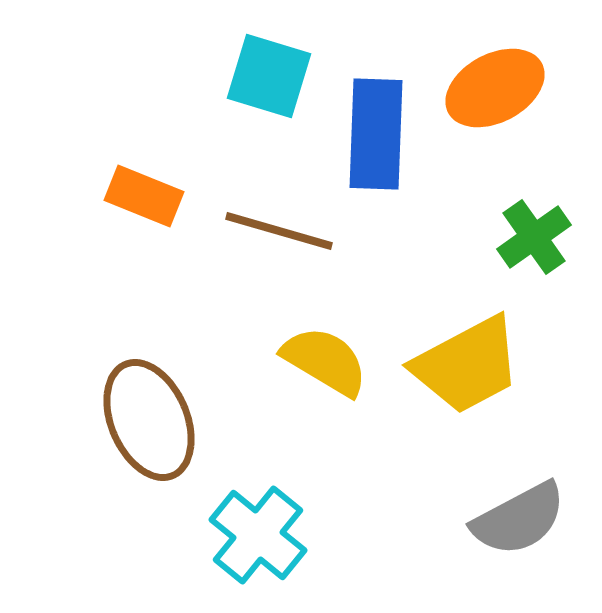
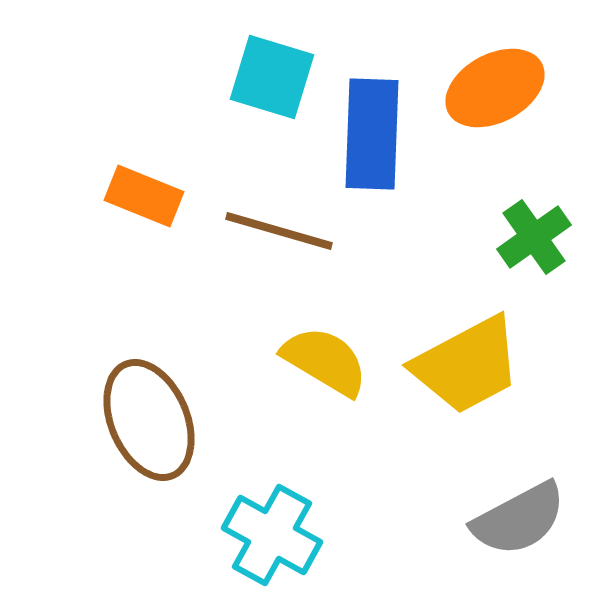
cyan square: moved 3 px right, 1 px down
blue rectangle: moved 4 px left
cyan cross: moved 14 px right; rotated 10 degrees counterclockwise
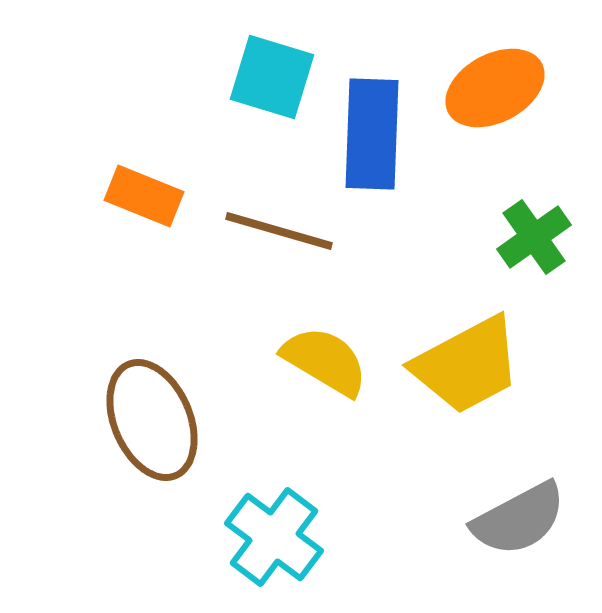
brown ellipse: moved 3 px right
cyan cross: moved 2 px right, 2 px down; rotated 8 degrees clockwise
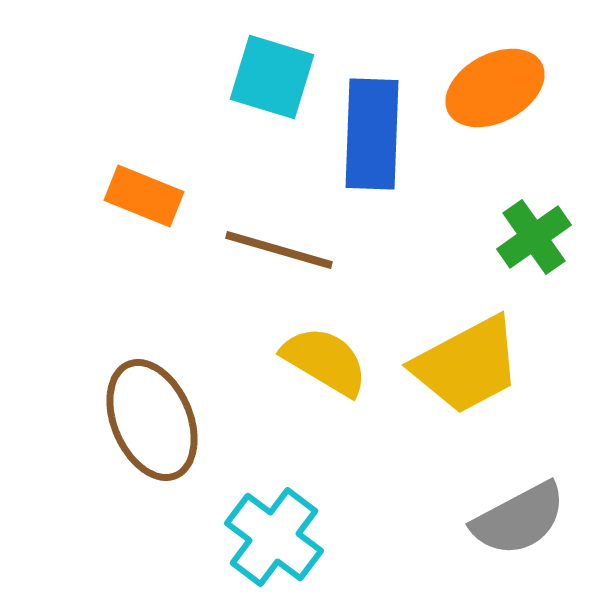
brown line: moved 19 px down
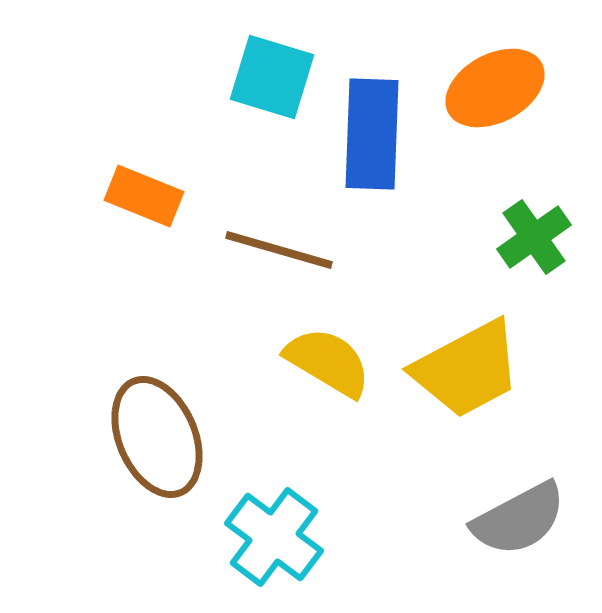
yellow semicircle: moved 3 px right, 1 px down
yellow trapezoid: moved 4 px down
brown ellipse: moved 5 px right, 17 px down
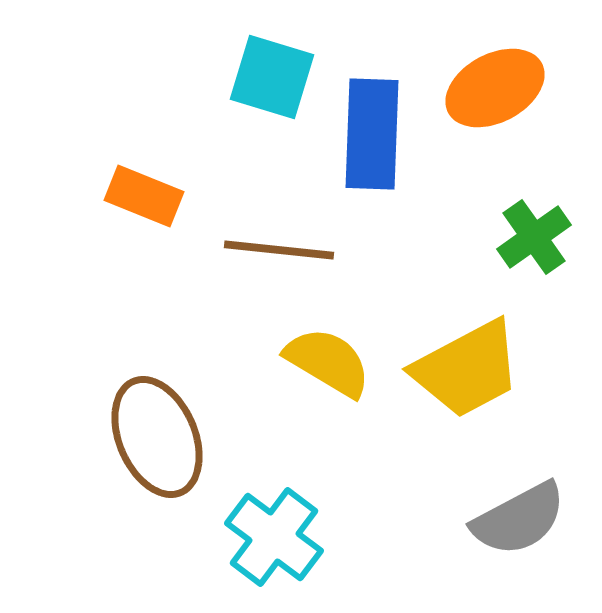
brown line: rotated 10 degrees counterclockwise
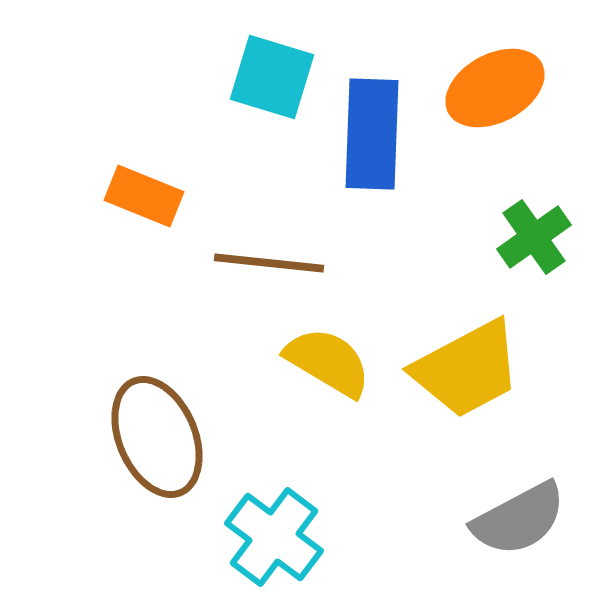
brown line: moved 10 px left, 13 px down
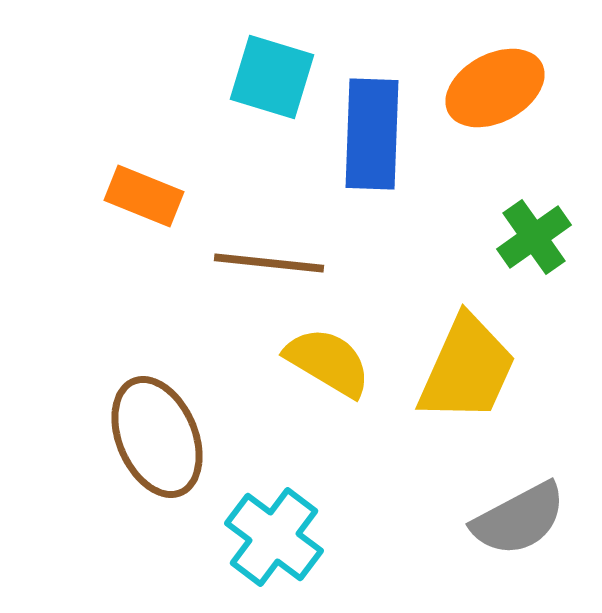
yellow trapezoid: rotated 38 degrees counterclockwise
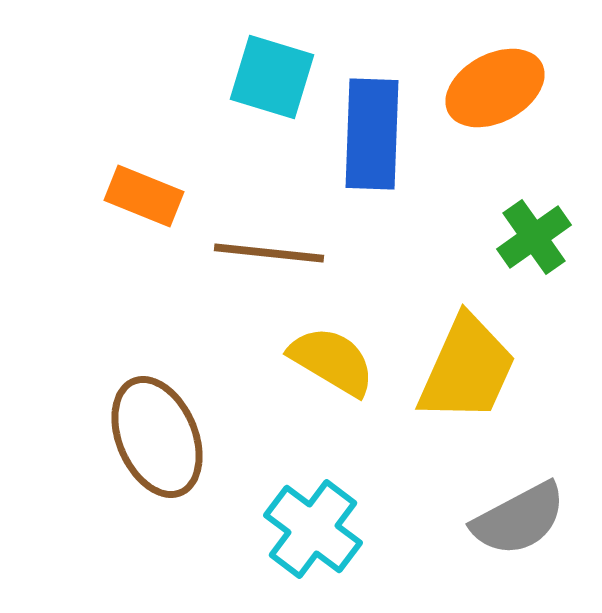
brown line: moved 10 px up
yellow semicircle: moved 4 px right, 1 px up
cyan cross: moved 39 px right, 8 px up
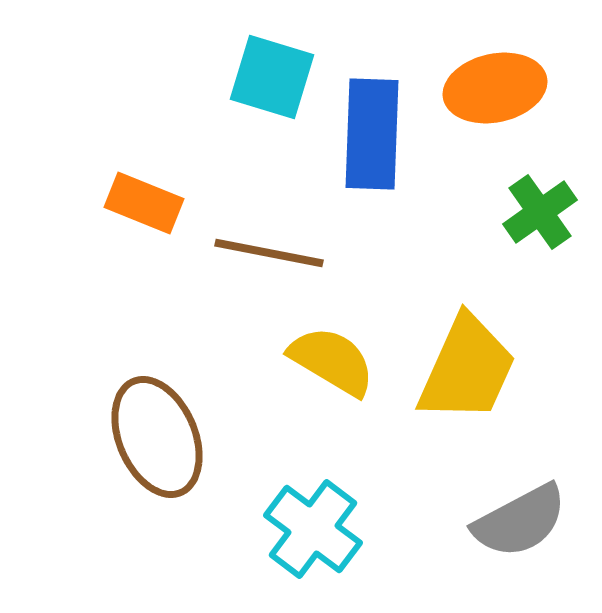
orange ellipse: rotated 16 degrees clockwise
orange rectangle: moved 7 px down
green cross: moved 6 px right, 25 px up
brown line: rotated 5 degrees clockwise
gray semicircle: moved 1 px right, 2 px down
